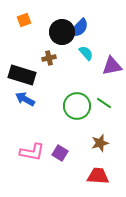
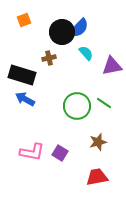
brown star: moved 2 px left, 1 px up
red trapezoid: moved 1 px left, 1 px down; rotated 15 degrees counterclockwise
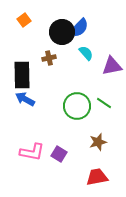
orange square: rotated 16 degrees counterclockwise
black rectangle: rotated 72 degrees clockwise
purple square: moved 1 px left, 1 px down
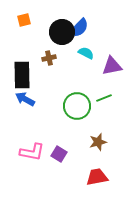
orange square: rotated 24 degrees clockwise
cyan semicircle: rotated 21 degrees counterclockwise
green line: moved 5 px up; rotated 56 degrees counterclockwise
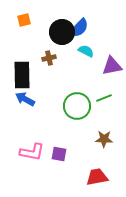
cyan semicircle: moved 2 px up
brown star: moved 6 px right, 3 px up; rotated 18 degrees clockwise
purple square: rotated 21 degrees counterclockwise
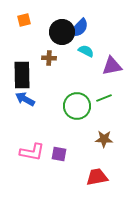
brown cross: rotated 16 degrees clockwise
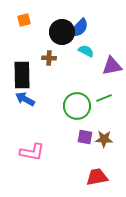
purple square: moved 26 px right, 17 px up
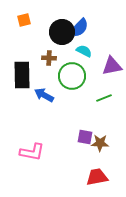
cyan semicircle: moved 2 px left
blue arrow: moved 19 px right, 4 px up
green circle: moved 5 px left, 30 px up
brown star: moved 4 px left, 4 px down
